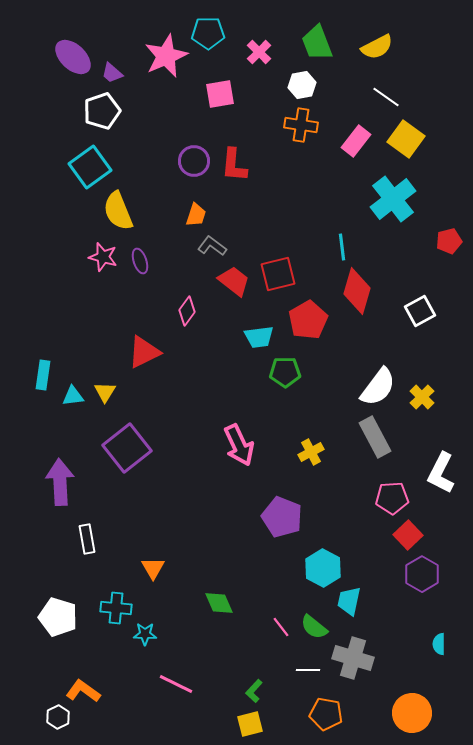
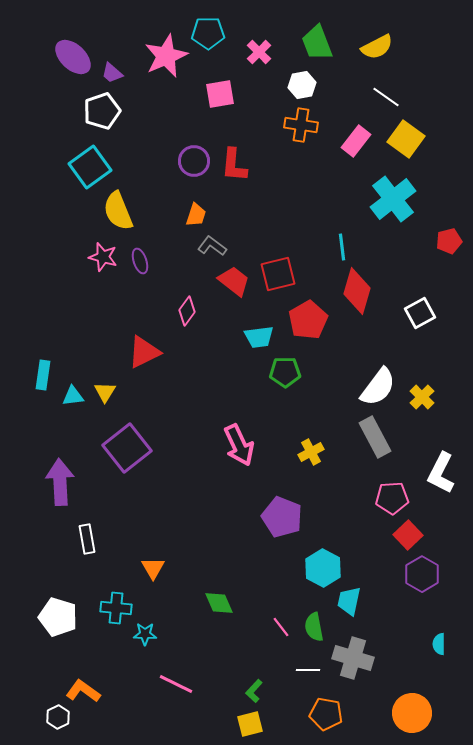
white square at (420, 311): moved 2 px down
green semicircle at (314, 627): rotated 40 degrees clockwise
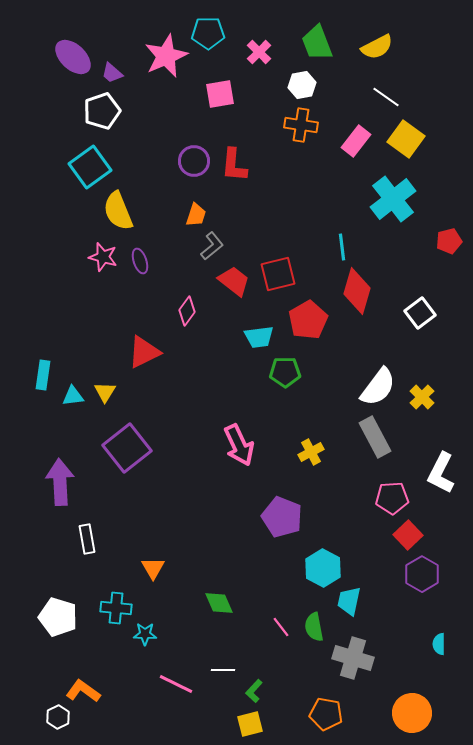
gray L-shape at (212, 246): rotated 104 degrees clockwise
white square at (420, 313): rotated 8 degrees counterclockwise
white line at (308, 670): moved 85 px left
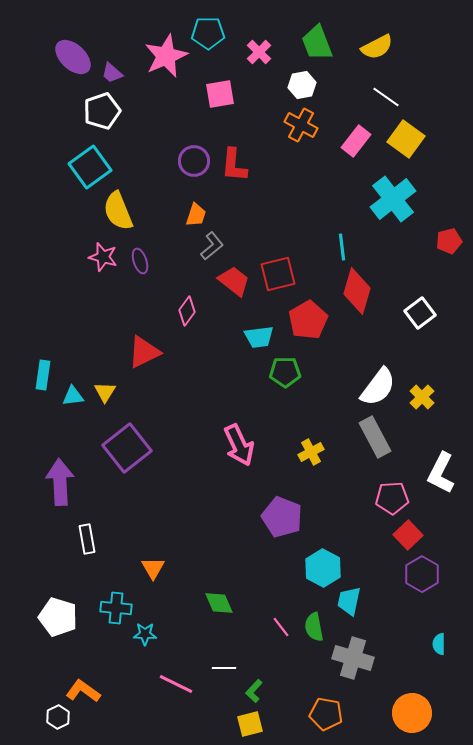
orange cross at (301, 125): rotated 20 degrees clockwise
white line at (223, 670): moved 1 px right, 2 px up
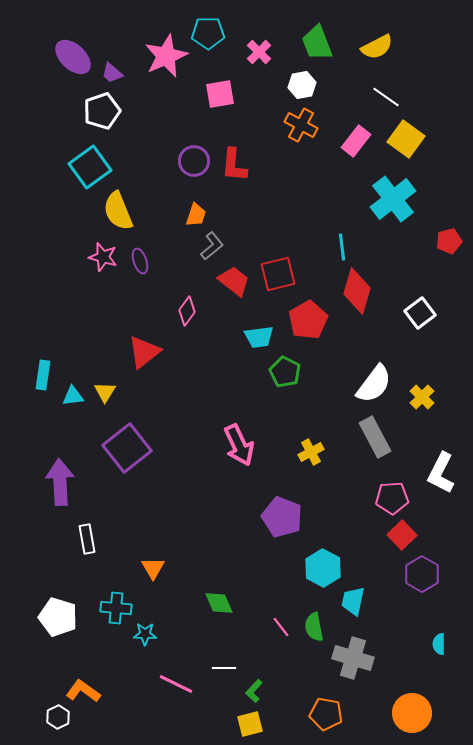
red triangle at (144, 352): rotated 12 degrees counterclockwise
green pentagon at (285, 372): rotated 28 degrees clockwise
white semicircle at (378, 387): moved 4 px left, 3 px up
red square at (408, 535): moved 6 px left
cyan trapezoid at (349, 601): moved 4 px right
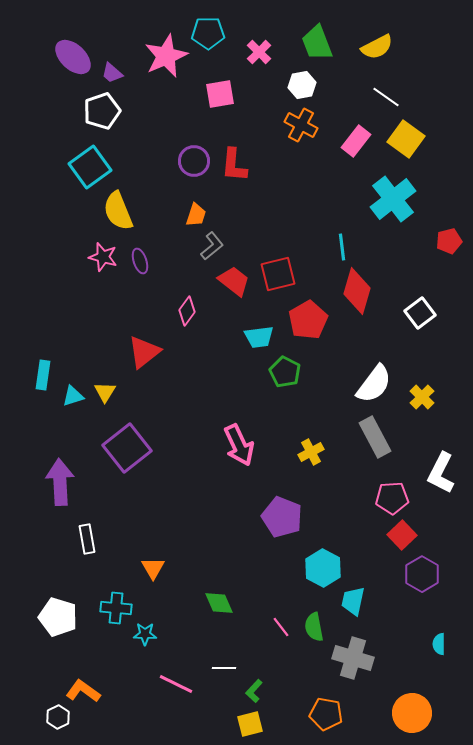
cyan triangle at (73, 396): rotated 10 degrees counterclockwise
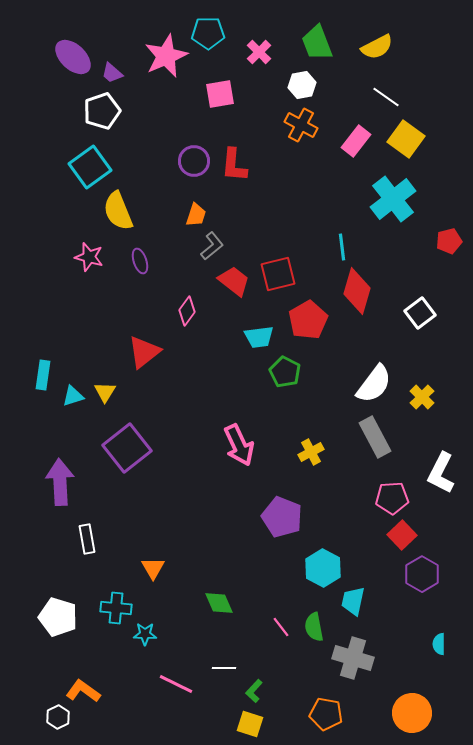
pink star at (103, 257): moved 14 px left
yellow square at (250, 724): rotated 32 degrees clockwise
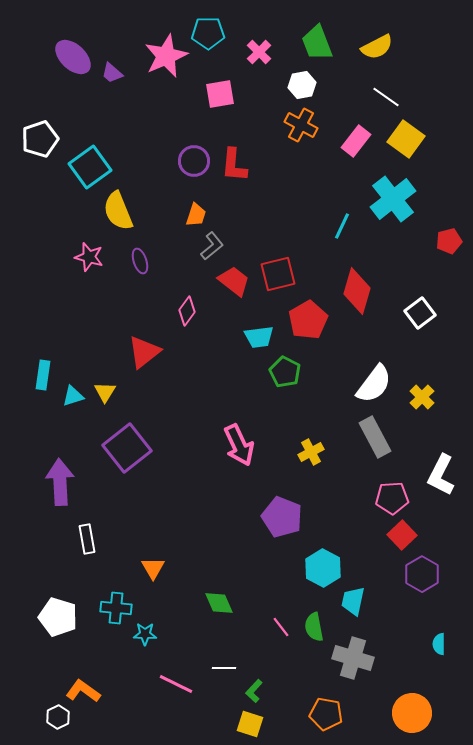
white pentagon at (102, 111): moved 62 px left, 28 px down
cyan line at (342, 247): moved 21 px up; rotated 32 degrees clockwise
white L-shape at (441, 473): moved 2 px down
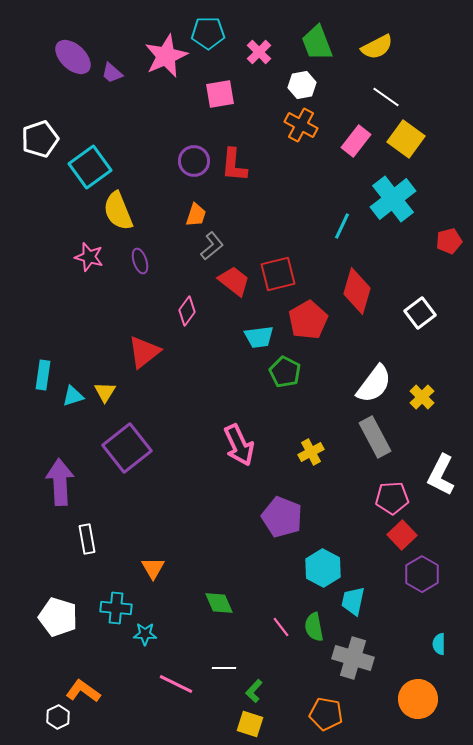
orange circle at (412, 713): moved 6 px right, 14 px up
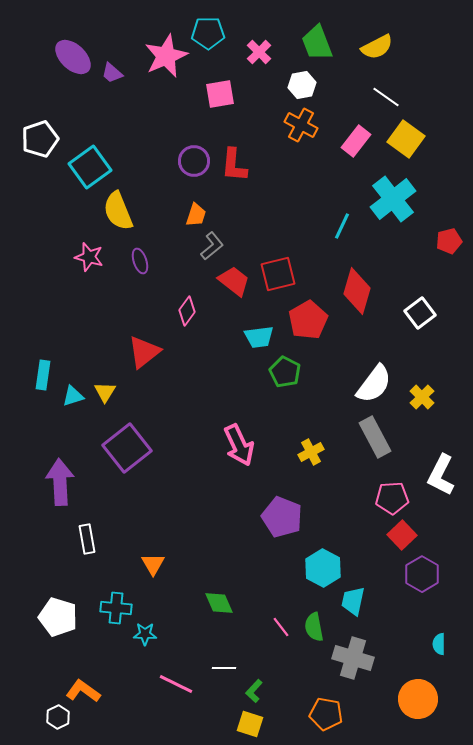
orange triangle at (153, 568): moved 4 px up
